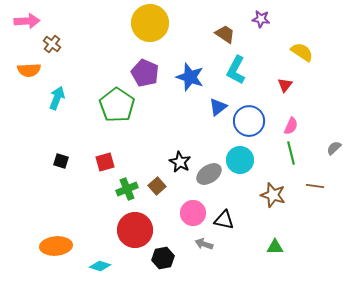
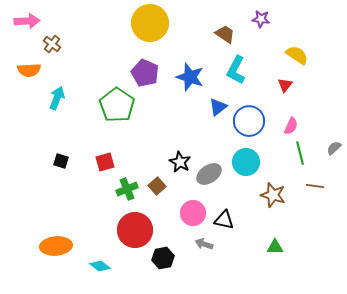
yellow semicircle: moved 5 px left, 3 px down
green line: moved 9 px right
cyan circle: moved 6 px right, 2 px down
cyan diamond: rotated 20 degrees clockwise
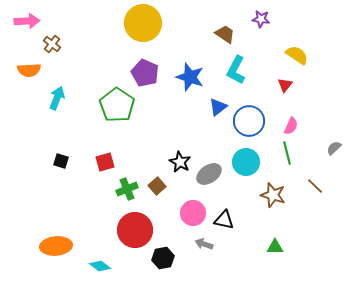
yellow circle: moved 7 px left
green line: moved 13 px left
brown line: rotated 36 degrees clockwise
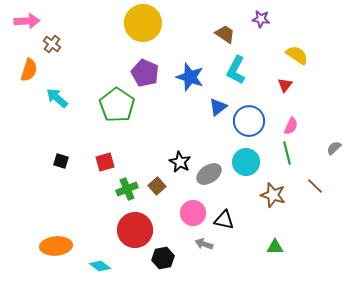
orange semicircle: rotated 70 degrees counterclockwise
cyan arrow: rotated 70 degrees counterclockwise
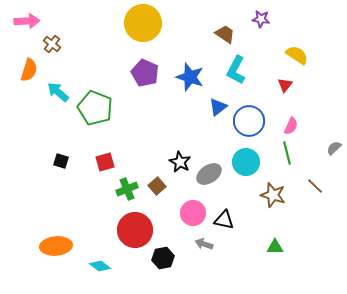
cyan arrow: moved 1 px right, 6 px up
green pentagon: moved 22 px left, 3 px down; rotated 12 degrees counterclockwise
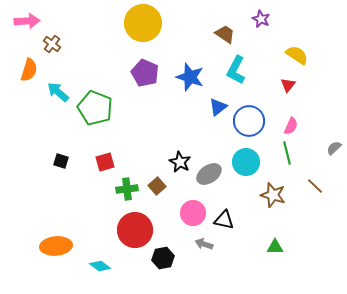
purple star: rotated 18 degrees clockwise
red triangle: moved 3 px right
green cross: rotated 15 degrees clockwise
